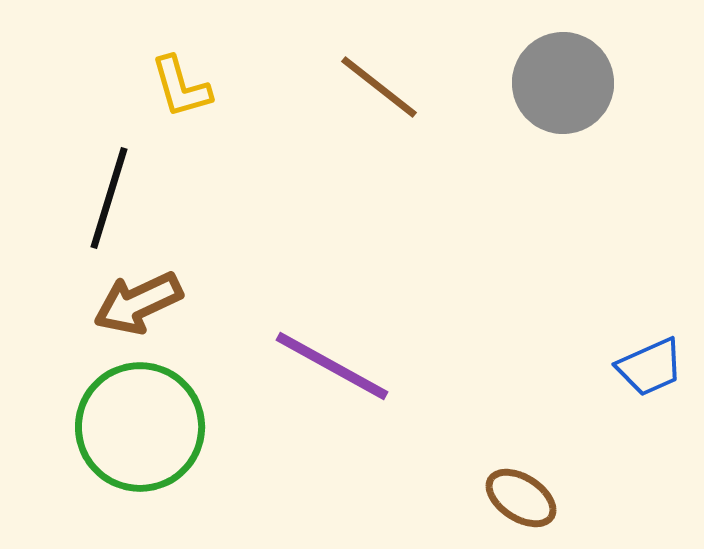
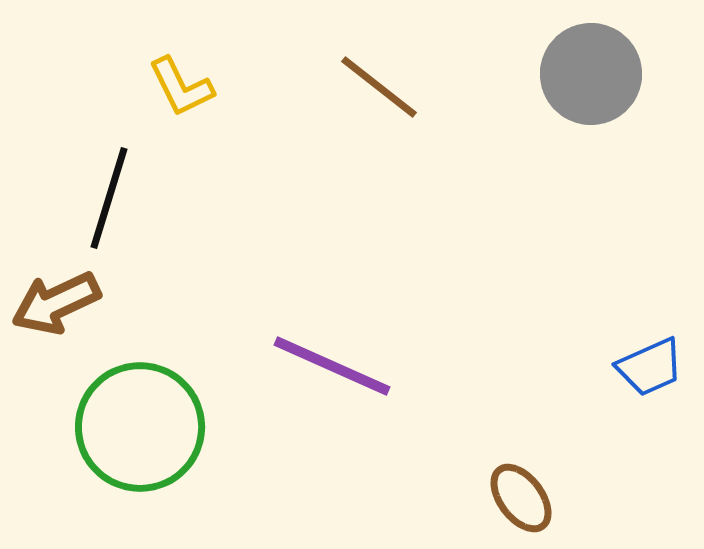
gray circle: moved 28 px right, 9 px up
yellow L-shape: rotated 10 degrees counterclockwise
brown arrow: moved 82 px left
purple line: rotated 5 degrees counterclockwise
brown ellipse: rotated 20 degrees clockwise
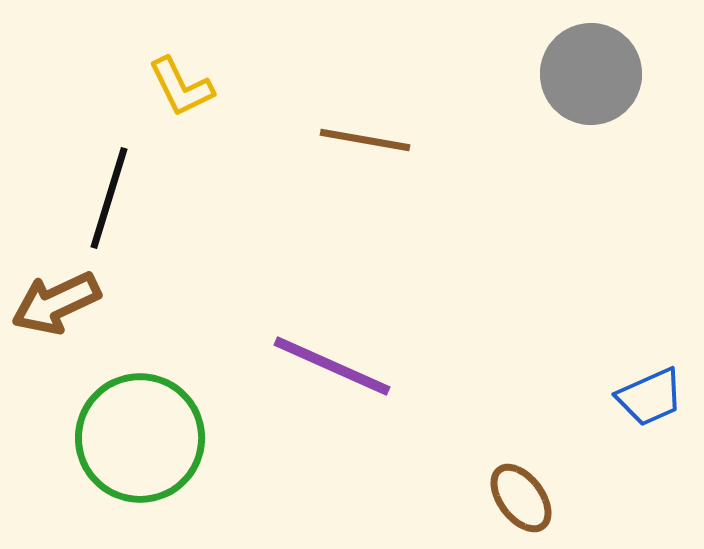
brown line: moved 14 px left, 53 px down; rotated 28 degrees counterclockwise
blue trapezoid: moved 30 px down
green circle: moved 11 px down
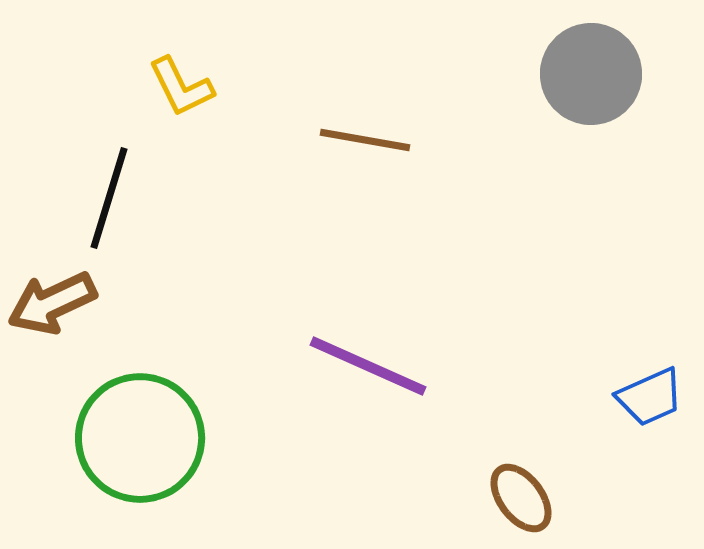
brown arrow: moved 4 px left
purple line: moved 36 px right
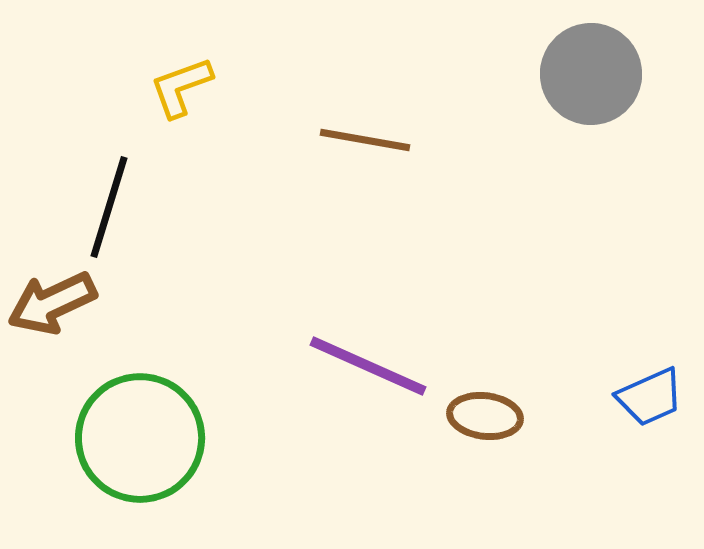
yellow L-shape: rotated 96 degrees clockwise
black line: moved 9 px down
brown ellipse: moved 36 px left, 82 px up; rotated 46 degrees counterclockwise
